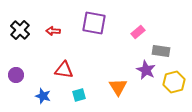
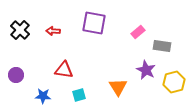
gray rectangle: moved 1 px right, 5 px up
blue star: rotated 14 degrees counterclockwise
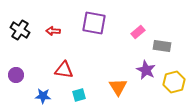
black cross: rotated 12 degrees counterclockwise
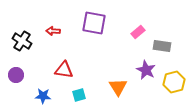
black cross: moved 2 px right, 11 px down
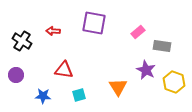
yellow hexagon: rotated 25 degrees counterclockwise
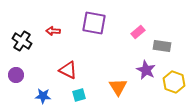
red triangle: moved 4 px right; rotated 18 degrees clockwise
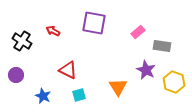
red arrow: rotated 24 degrees clockwise
blue star: rotated 21 degrees clockwise
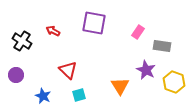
pink rectangle: rotated 16 degrees counterclockwise
red triangle: rotated 18 degrees clockwise
orange triangle: moved 2 px right, 1 px up
